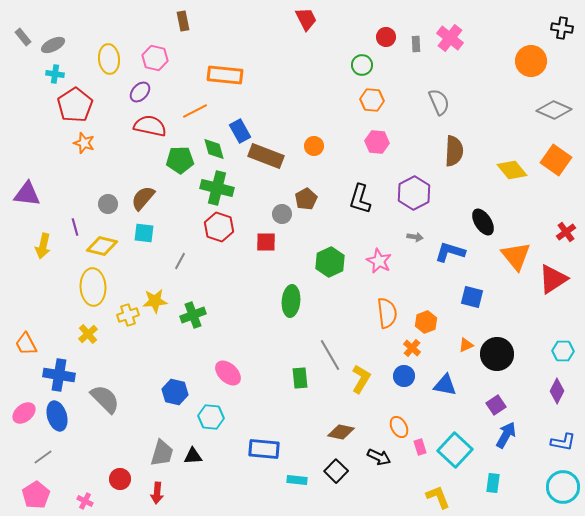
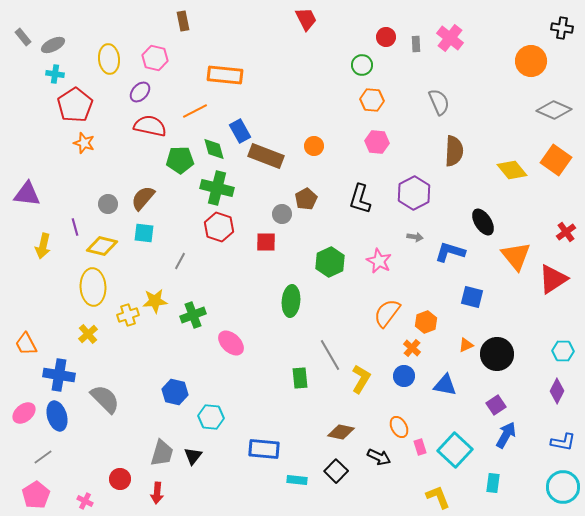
orange semicircle at (387, 313): rotated 136 degrees counterclockwise
pink ellipse at (228, 373): moved 3 px right, 30 px up
black triangle at (193, 456): rotated 48 degrees counterclockwise
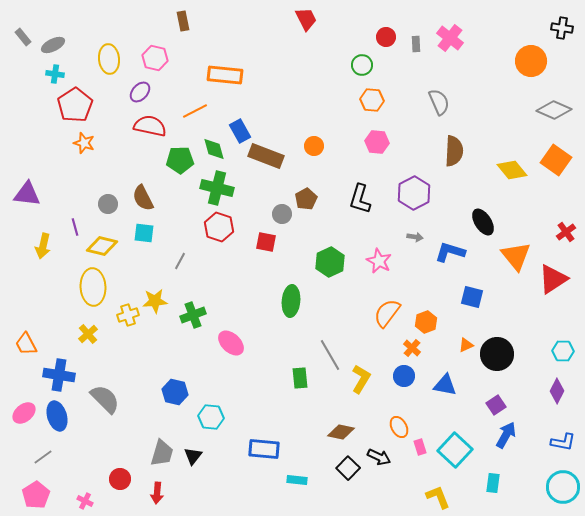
brown semicircle at (143, 198): rotated 68 degrees counterclockwise
red square at (266, 242): rotated 10 degrees clockwise
black square at (336, 471): moved 12 px right, 3 px up
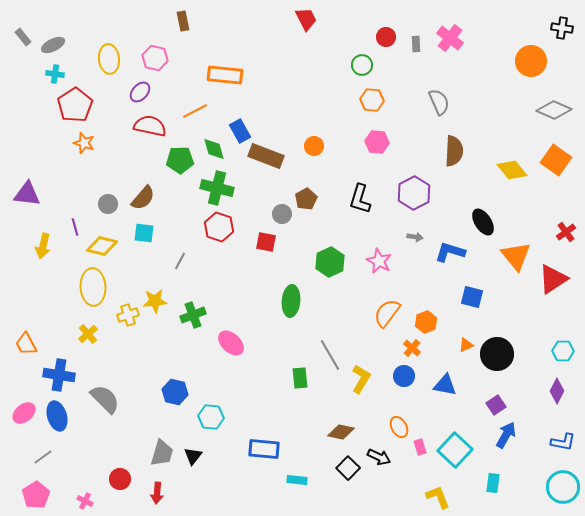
brown semicircle at (143, 198): rotated 112 degrees counterclockwise
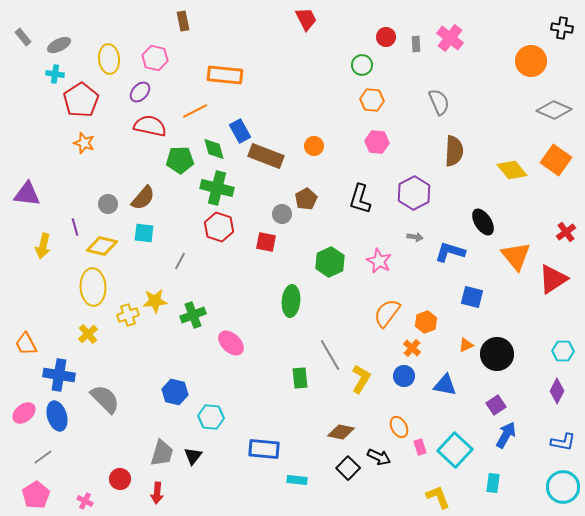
gray ellipse at (53, 45): moved 6 px right
red pentagon at (75, 105): moved 6 px right, 5 px up
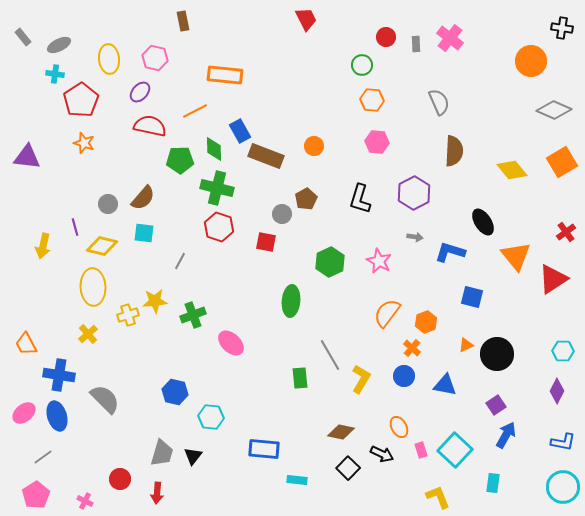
green diamond at (214, 149): rotated 15 degrees clockwise
orange square at (556, 160): moved 6 px right, 2 px down; rotated 24 degrees clockwise
purple triangle at (27, 194): moved 37 px up
pink rectangle at (420, 447): moved 1 px right, 3 px down
black arrow at (379, 457): moved 3 px right, 3 px up
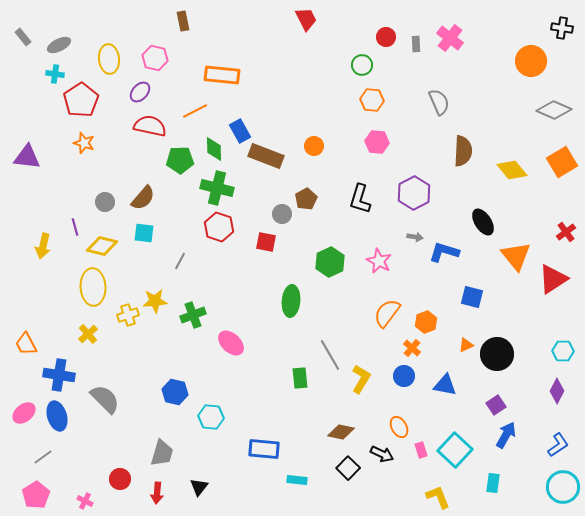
orange rectangle at (225, 75): moved 3 px left
brown semicircle at (454, 151): moved 9 px right
gray circle at (108, 204): moved 3 px left, 2 px up
blue L-shape at (450, 252): moved 6 px left
blue L-shape at (563, 442): moved 5 px left, 3 px down; rotated 45 degrees counterclockwise
black triangle at (193, 456): moved 6 px right, 31 px down
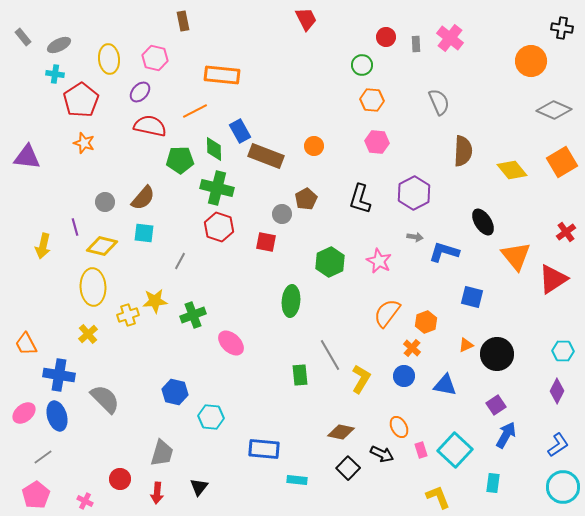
green rectangle at (300, 378): moved 3 px up
